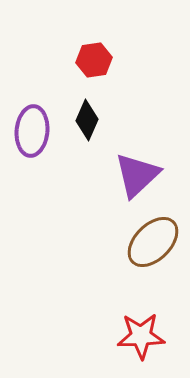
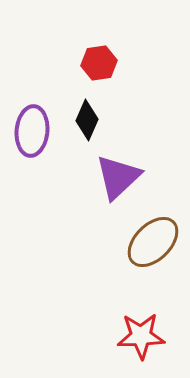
red hexagon: moved 5 px right, 3 px down
purple triangle: moved 19 px left, 2 px down
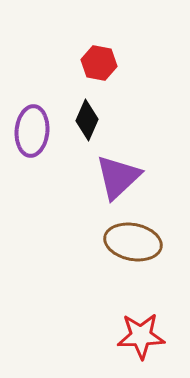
red hexagon: rotated 20 degrees clockwise
brown ellipse: moved 20 px left; rotated 56 degrees clockwise
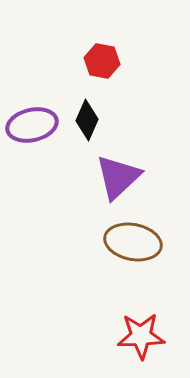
red hexagon: moved 3 px right, 2 px up
purple ellipse: moved 6 px up; rotated 72 degrees clockwise
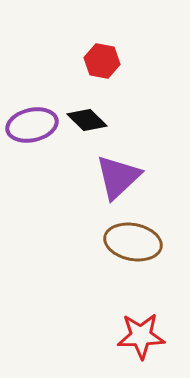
black diamond: rotated 69 degrees counterclockwise
